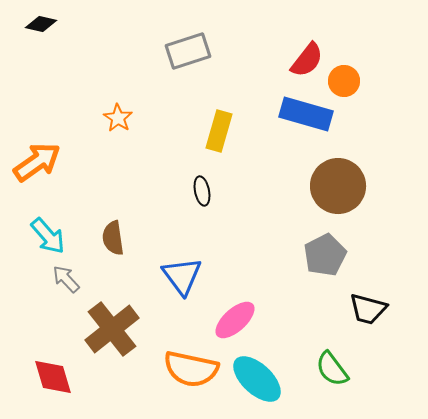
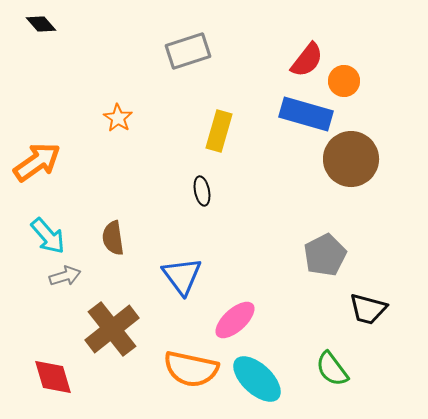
black diamond: rotated 36 degrees clockwise
brown circle: moved 13 px right, 27 px up
gray arrow: moved 1 px left, 3 px up; rotated 116 degrees clockwise
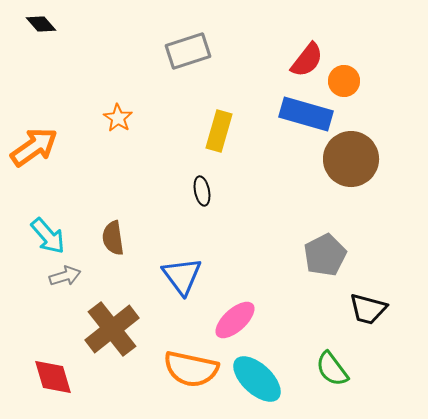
orange arrow: moved 3 px left, 15 px up
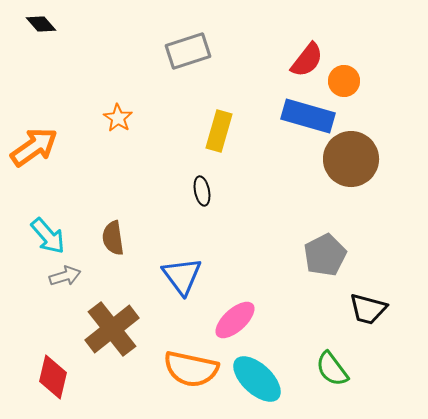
blue rectangle: moved 2 px right, 2 px down
red diamond: rotated 30 degrees clockwise
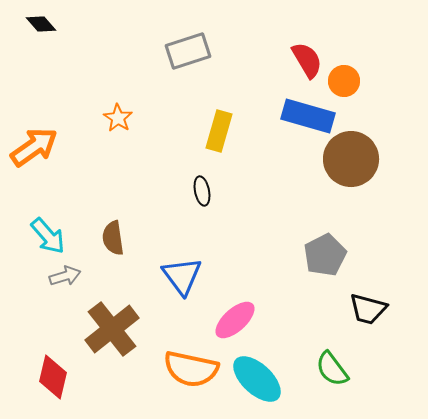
red semicircle: rotated 69 degrees counterclockwise
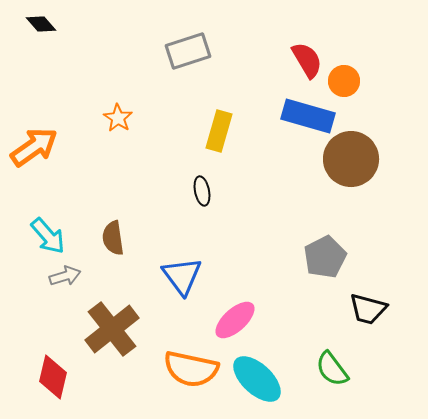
gray pentagon: moved 2 px down
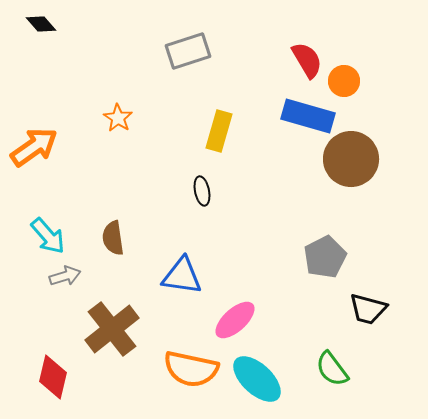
blue triangle: rotated 45 degrees counterclockwise
